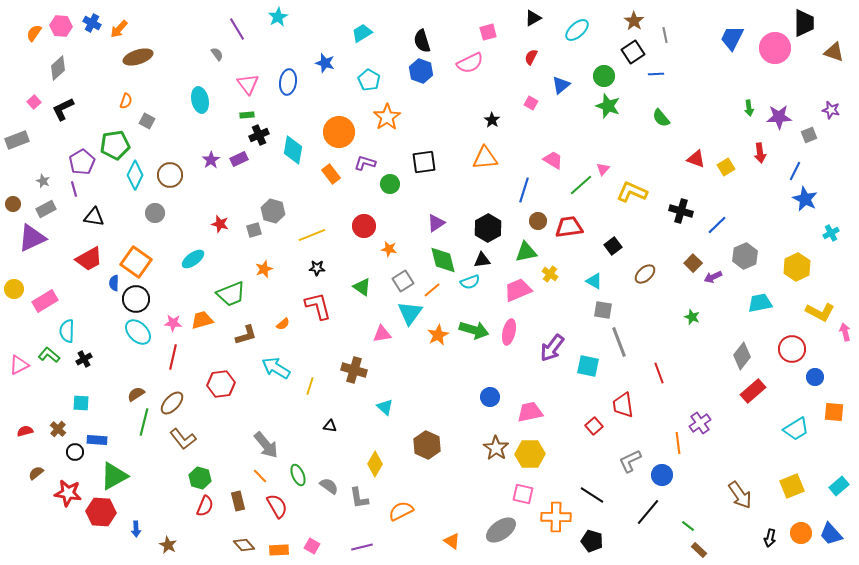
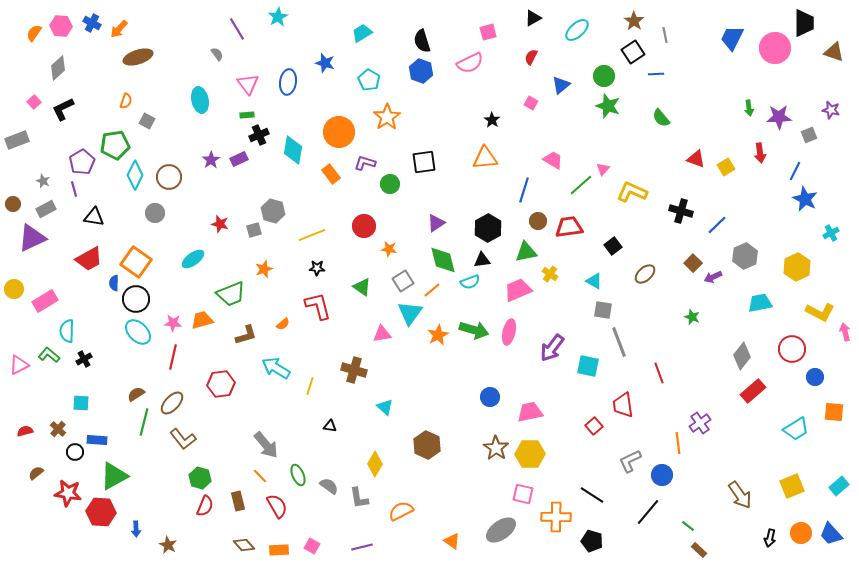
brown circle at (170, 175): moved 1 px left, 2 px down
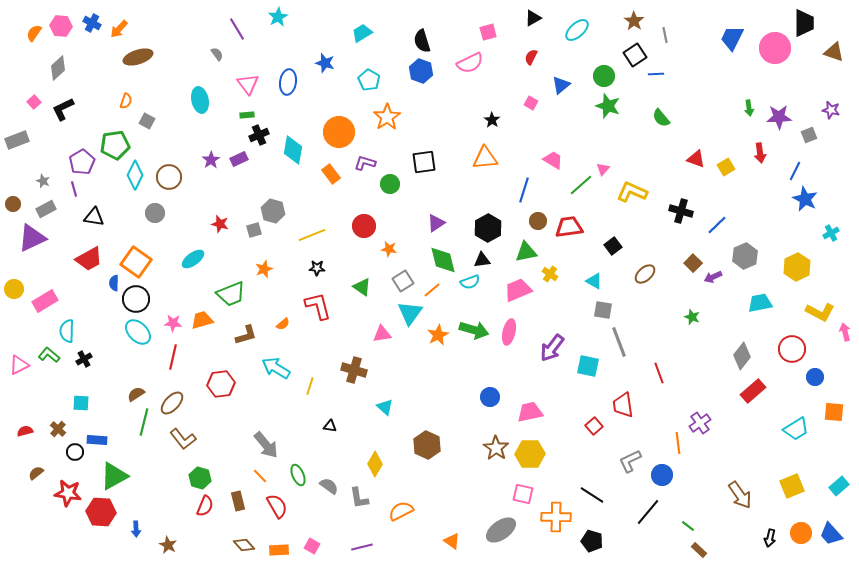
black square at (633, 52): moved 2 px right, 3 px down
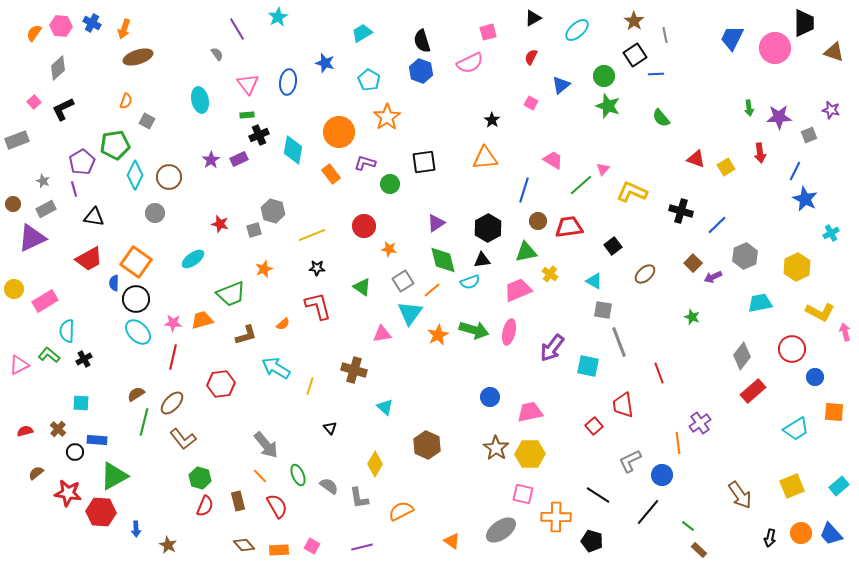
orange arrow at (119, 29): moved 5 px right; rotated 24 degrees counterclockwise
black triangle at (330, 426): moved 2 px down; rotated 40 degrees clockwise
black line at (592, 495): moved 6 px right
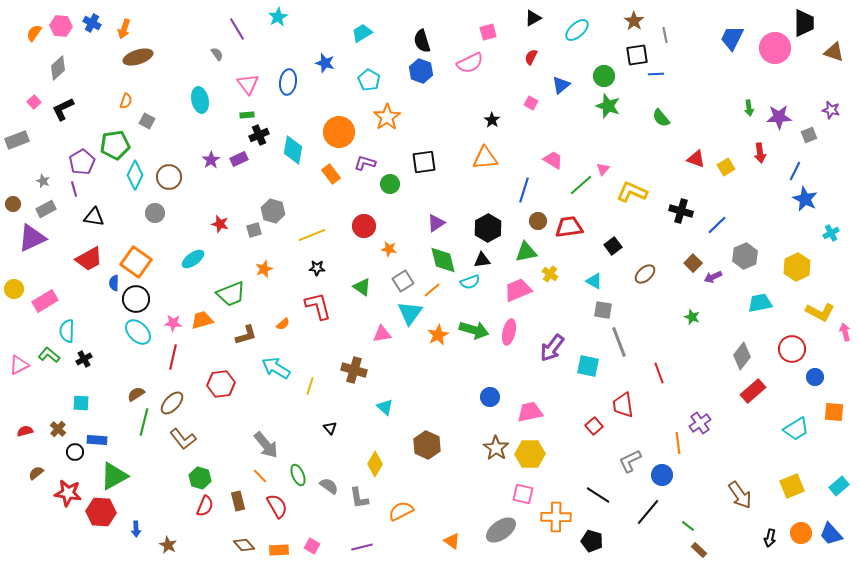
black square at (635, 55): moved 2 px right; rotated 25 degrees clockwise
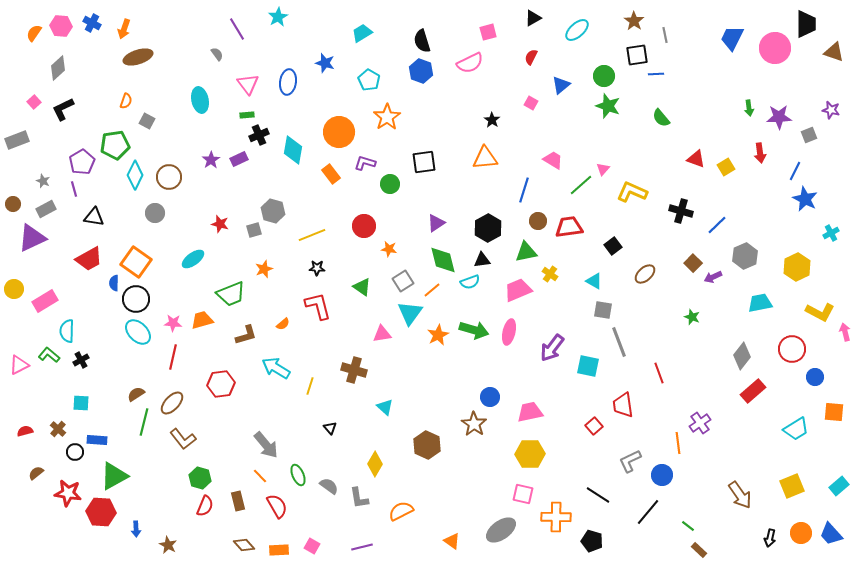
black trapezoid at (804, 23): moved 2 px right, 1 px down
black cross at (84, 359): moved 3 px left, 1 px down
brown star at (496, 448): moved 22 px left, 24 px up
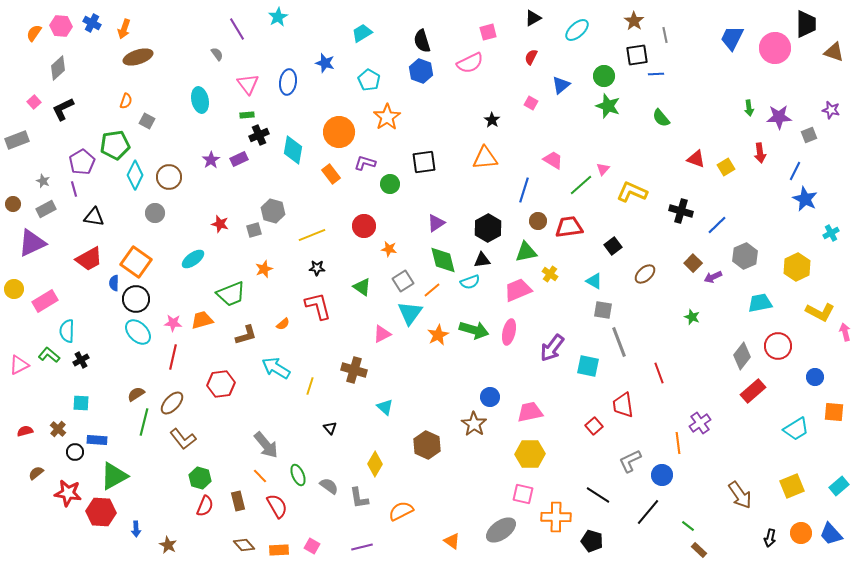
purple triangle at (32, 238): moved 5 px down
pink triangle at (382, 334): rotated 18 degrees counterclockwise
red circle at (792, 349): moved 14 px left, 3 px up
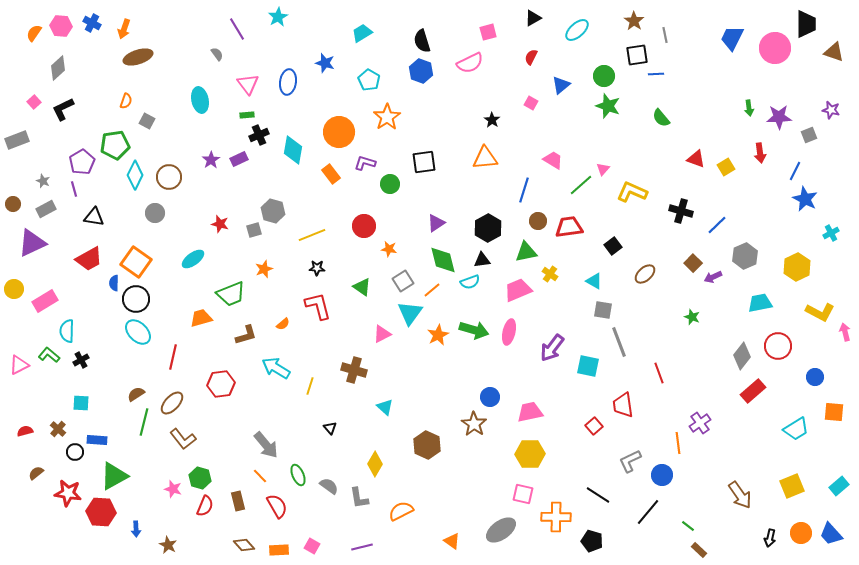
orange trapezoid at (202, 320): moved 1 px left, 2 px up
pink star at (173, 323): moved 166 px down; rotated 12 degrees clockwise
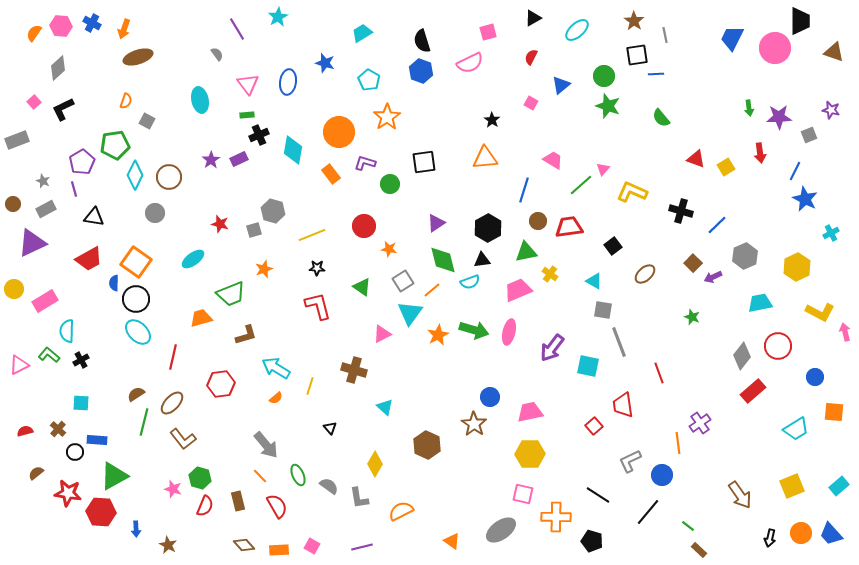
black trapezoid at (806, 24): moved 6 px left, 3 px up
orange semicircle at (283, 324): moved 7 px left, 74 px down
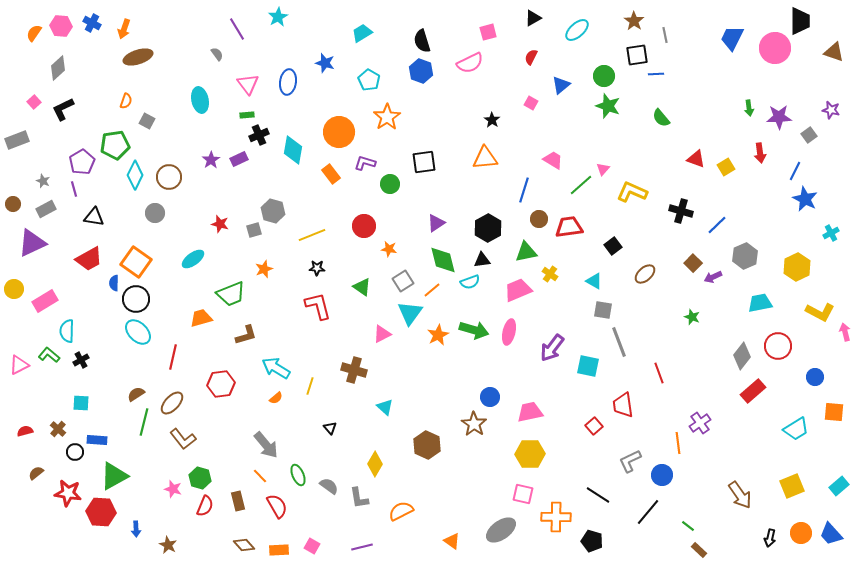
gray square at (809, 135): rotated 14 degrees counterclockwise
brown circle at (538, 221): moved 1 px right, 2 px up
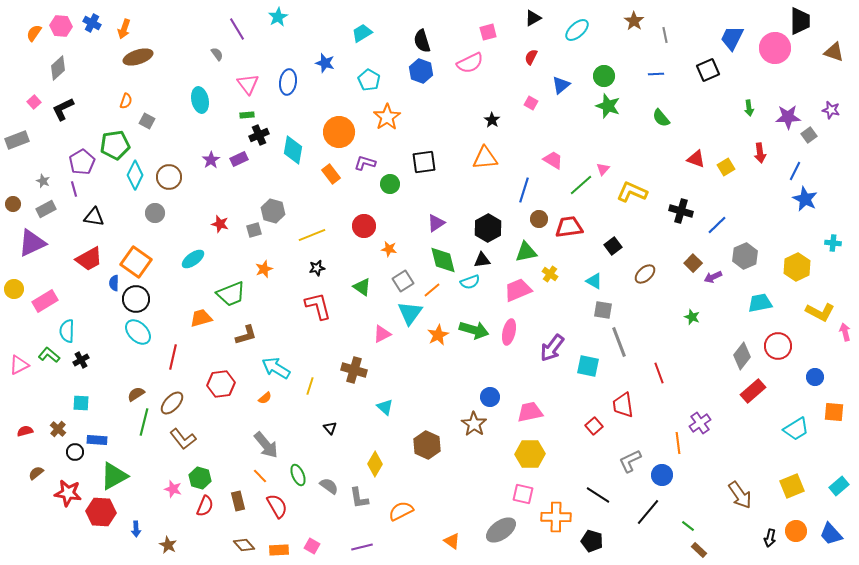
black square at (637, 55): moved 71 px right, 15 px down; rotated 15 degrees counterclockwise
purple star at (779, 117): moved 9 px right
cyan cross at (831, 233): moved 2 px right, 10 px down; rotated 35 degrees clockwise
black star at (317, 268): rotated 14 degrees counterclockwise
orange semicircle at (276, 398): moved 11 px left
orange circle at (801, 533): moved 5 px left, 2 px up
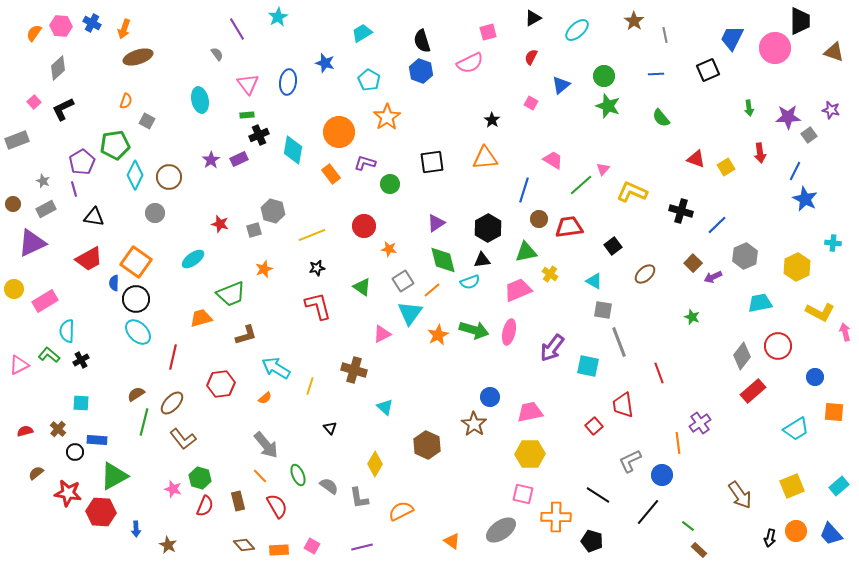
black square at (424, 162): moved 8 px right
